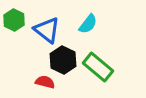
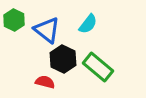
black hexagon: moved 1 px up
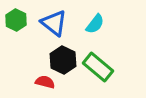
green hexagon: moved 2 px right
cyan semicircle: moved 7 px right
blue triangle: moved 7 px right, 7 px up
black hexagon: moved 1 px down
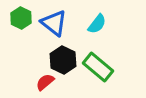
green hexagon: moved 5 px right, 2 px up
cyan semicircle: moved 2 px right
red semicircle: rotated 54 degrees counterclockwise
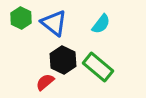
cyan semicircle: moved 4 px right
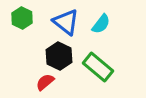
green hexagon: moved 1 px right
blue triangle: moved 12 px right, 1 px up
black hexagon: moved 4 px left, 4 px up
